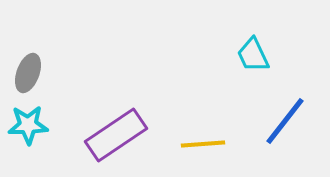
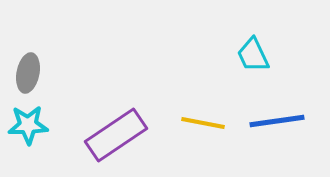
gray ellipse: rotated 9 degrees counterclockwise
blue line: moved 8 px left; rotated 44 degrees clockwise
yellow line: moved 21 px up; rotated 15 degrees clockwise
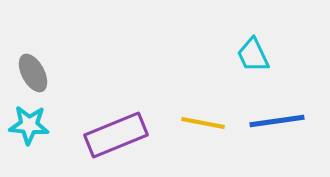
gray ellipse: moved 5 px right; rotated 39 degrees counterclockwise
cyan star: moved 1 px right; rotated 6 degrees clockwise
purple rectangle: rotated 12 degrees clockwise
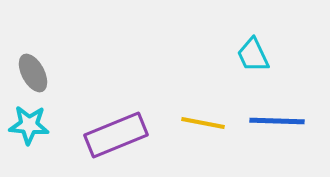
blue line: rotated 10 degrees clockwise
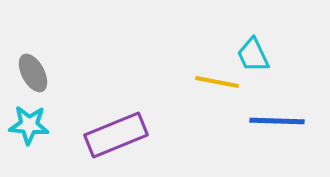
yellow line: moved 14 px right, 41 px up
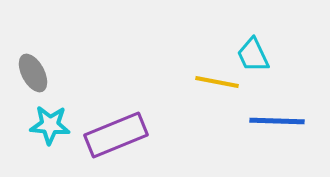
cyan star: moved 21 px right
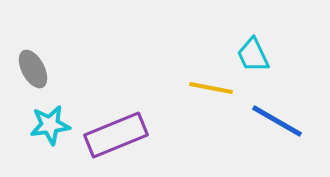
gray ellipse: moved 4 px up
yellow line: moved 6 px left, 6 px down
blue line: rotated 28 degrees clockwise
cyan star: rotated 12 degrees counterclockwise
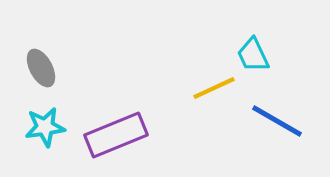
gray ellipse: moved 8 px right, 1 px up
yellow line: moved 3 px right; rotated 36 degrees counterclockwise
cyan star: moved 5 px left, 2 px down
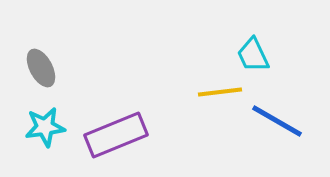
yellow line: moved 6 px right, 4 px down; rotated 18 degrees clockwise
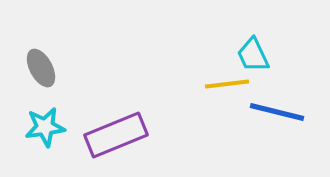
yellow line: moved 7 px right, 8 px up
blue line: moved 9 px up; rotated 16 degrees counterclockwise
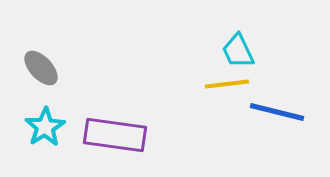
cyan trapezoid: moved 15 px left, 4 px up
gray ellipse: rotated 15 degrees counterclockwise
cyan star: rotated 24 degrees counterclockwise
purple rectangle: moved 1 px left; rotated 30 degrees clockwise
